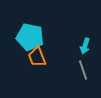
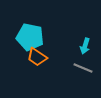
orange trapezoid: rotated 35 degrees counterclockwise
gray line: moved 2 px up; rotated 48 degrees counterclockwise
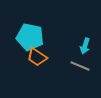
gray line: moved 3 px left, 2 px up
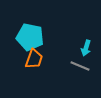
cyan arrow: moved 1 px right, 2 px down
orange trapezoid: moved 3 px left, 2 px down; rotated 105 degrees counterclockwise
